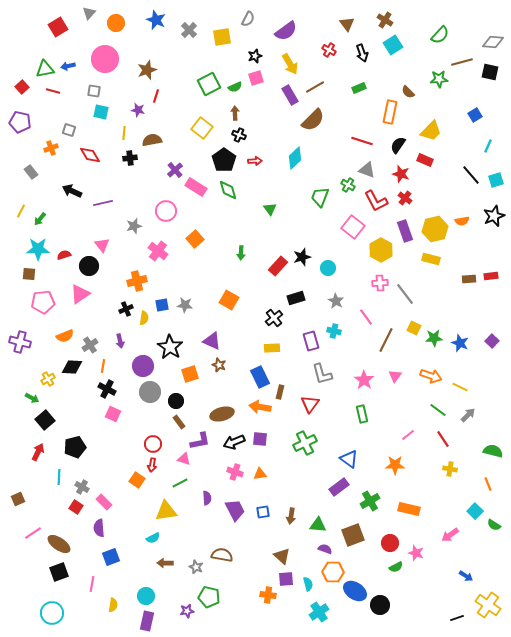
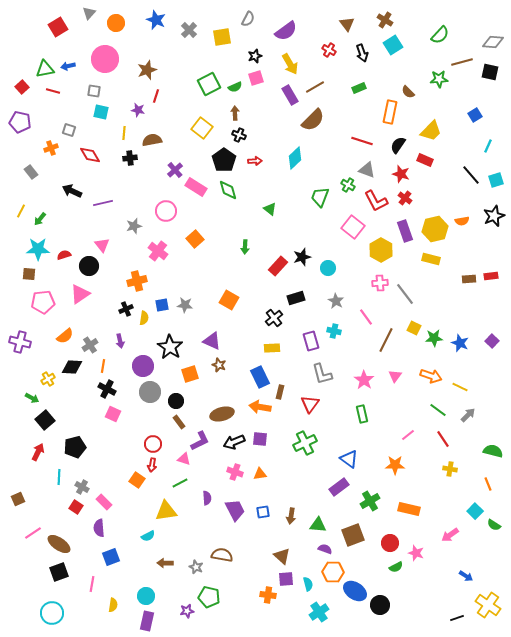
green triangle at (270, 209): rotated 16 degrees counterclockwise
green arrow at (241, 253): moved 4 px right, 6 px up
orange semicircle at (65, 336): rotated 18 degrees counterclockwise
purple L-shape at (200, 441): rotated 15 degrees counterclockwise
cyan semicircle at (153, 538): moved 5 px left, 2 px up
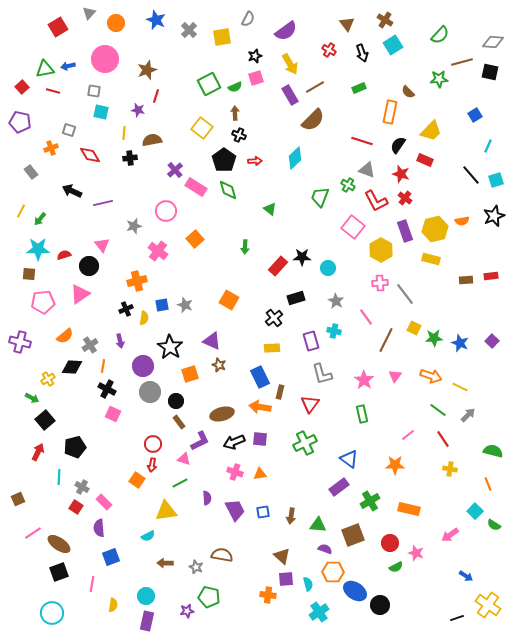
black star at (302, 257): rotated 18 degrees clockwise
brown rectangle at (469, 279): moved 3 px left, 1 px down
gray star at (185, 305): rotated 14 degrees clockwise
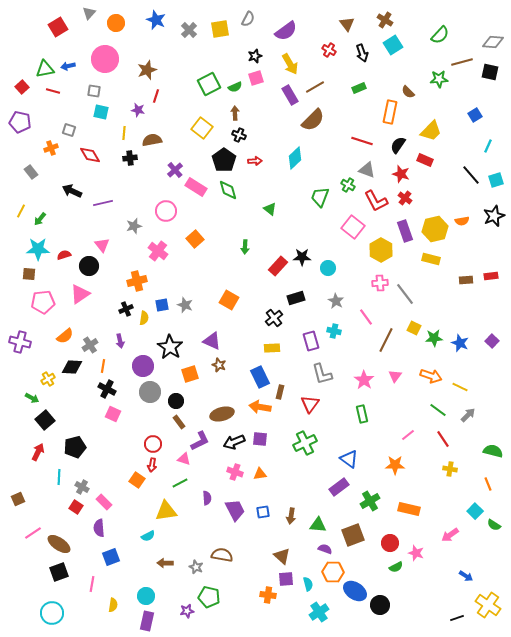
yellow square at (222, 37): moved 2 px left, 8 px up
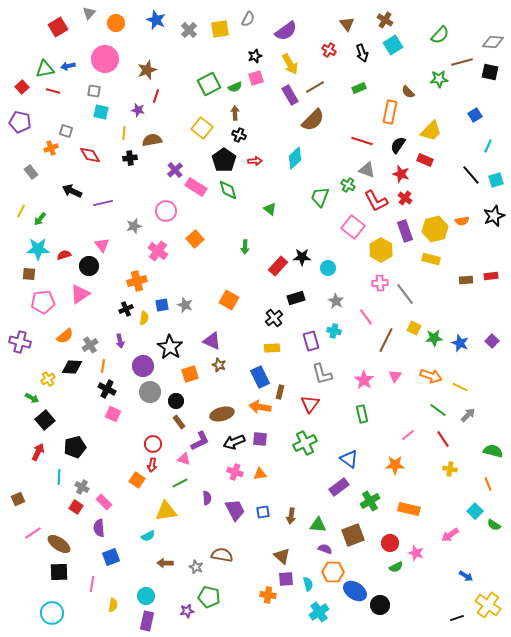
gray square at (69, 130): moved 3 px left, 1 px down
black square at (59, 572): rotated 18 degrees clockwise
